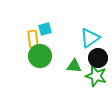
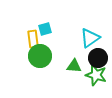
green star: moved 1 px up
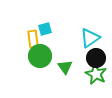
black circle: moved 2 px left
green triangle: moved 9 px left, 1 px down; rotated 49 degrees clockwise
green star: moved 1 px up; rotated 10 degrees clockwise
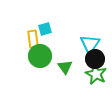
cyan triangle: moved 6 px down; rotated 20 degrees counterclockwise
black circle: moved 1 px left, 1 px down
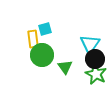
green circle: moved 2 px right, 1 px up
